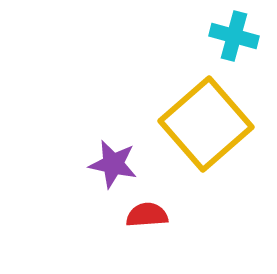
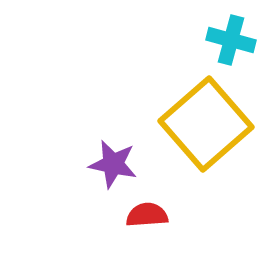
cyan cross: moved 3 px left, 4 px down
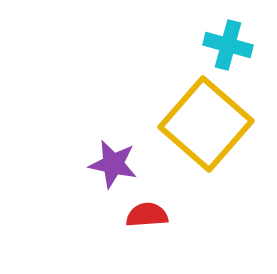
cyan cross: moved 3 px left, 5 px down
yellow square: rotated 8 degrees counterclockwise
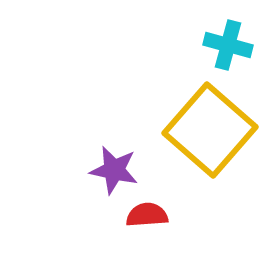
yellow square: moved 4 px right, 6 px down
purple star: moved 1 px right, 6 px down
